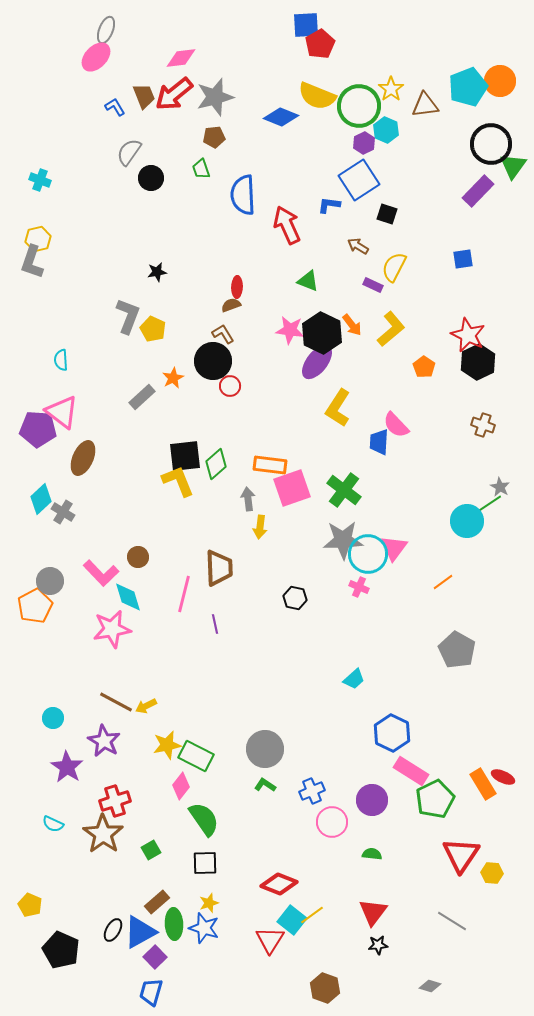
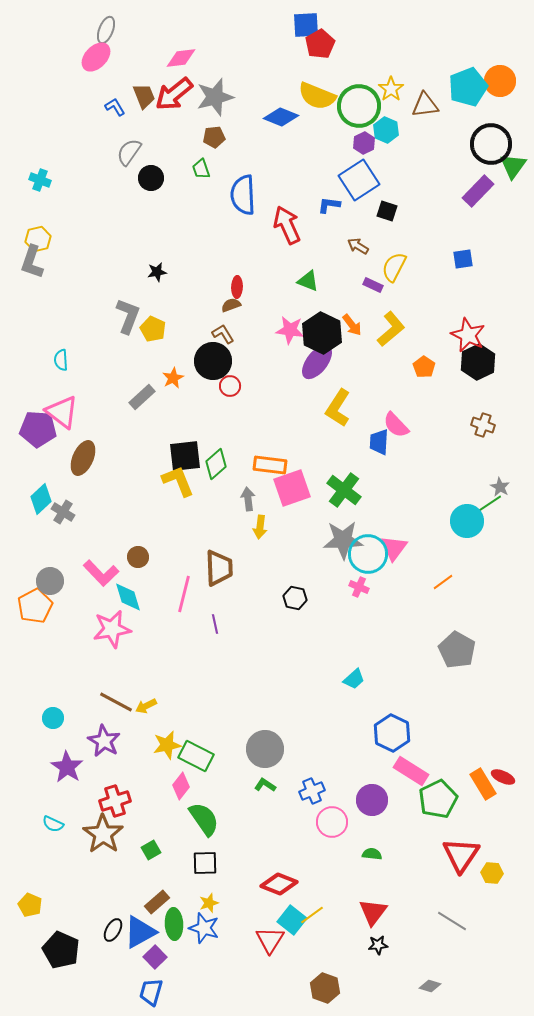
black square at (387, 214): moved 3 px up
green pentagon at (435, 799): moved 3 px right
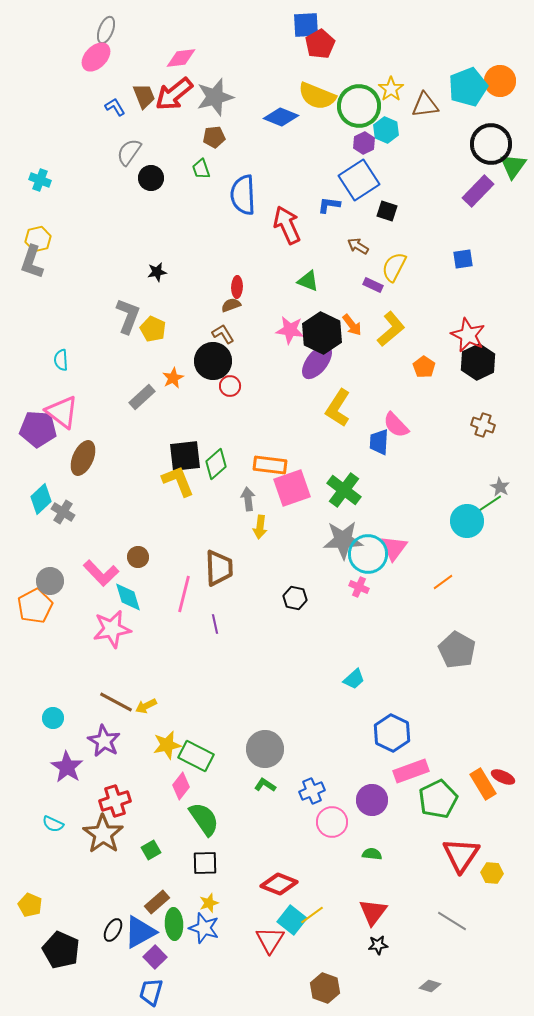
pink rectangle at (411, 771): rotated 52 degrees counterclockwise
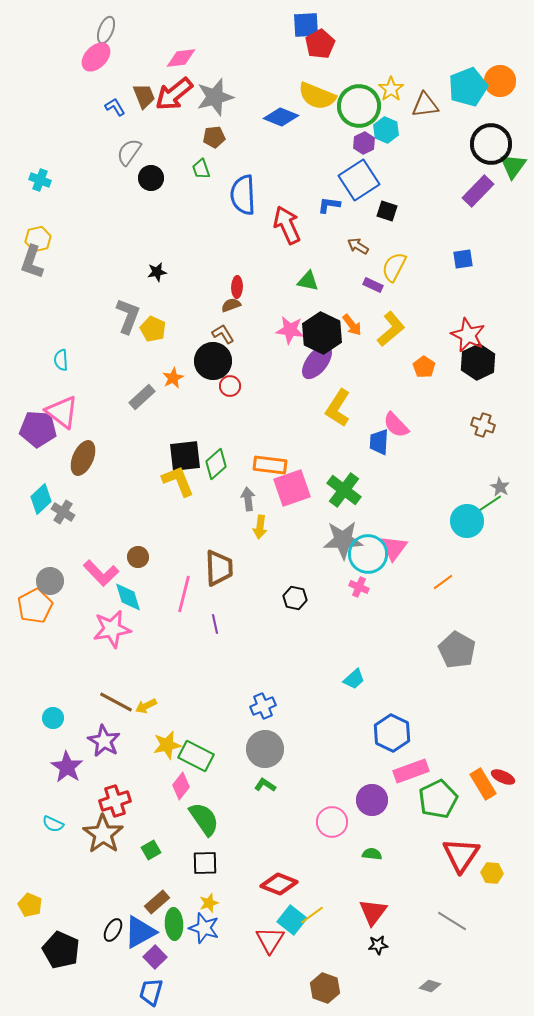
green triangle at (308, 281): rotated 10 degrees counterclockwise
blue cross at (312, 791): moved 49 px left, 85 px up
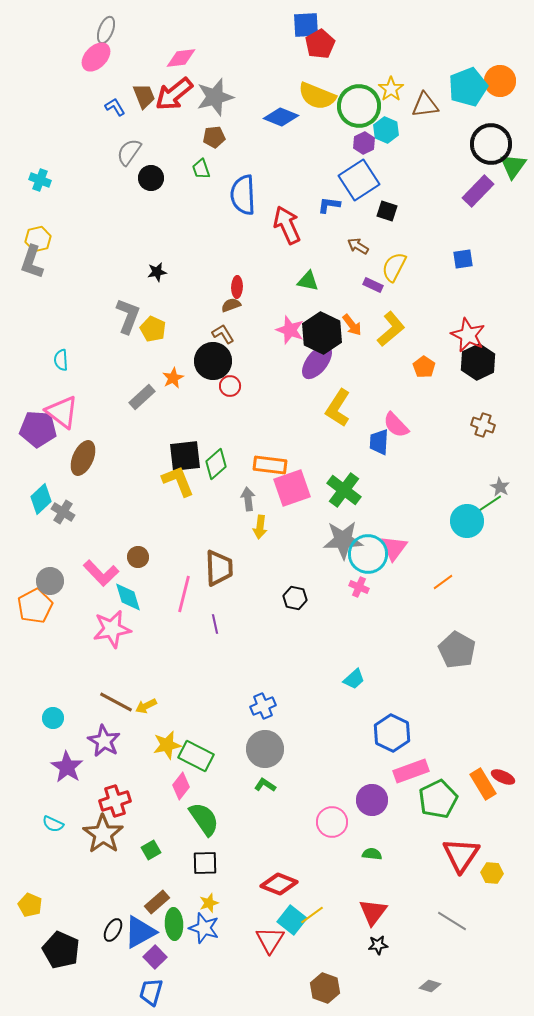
pink star at (290, 330): rotated 12 degrees clockwise
